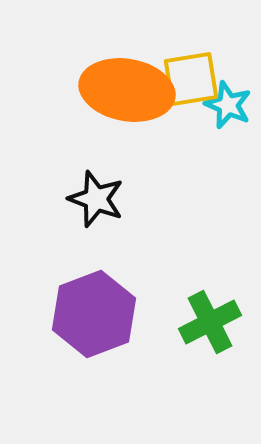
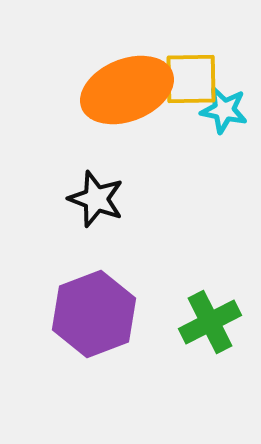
yellow square: rotated 8 degrees clockwise
orange ellipse: rotated 32 degrees counterclockwise
cyan star: moved 4 px left, 5 px down; rotated 12 degrees counterclockwise
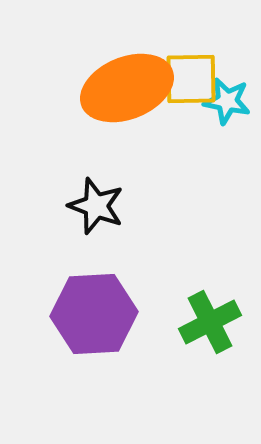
orange ellipse: moved 2 px up
cyan star: moved 3 px right, 9 px up
black star: moved 7 px down
purple hexagon: rotated 18 degrees clockwise
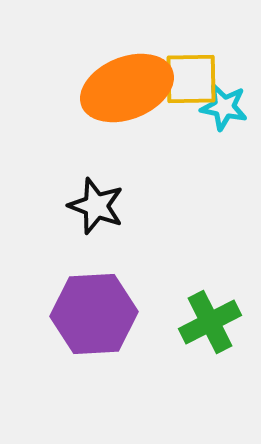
cyan star: moved 3 px left, 6 px down
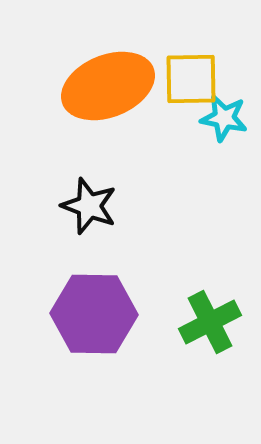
orange ellipse: moved 19 px left, 2 px up
cyan star: moved 11 px down
black star: moved 7 px left
purple hexagon: rotated 4 degrees clockwise
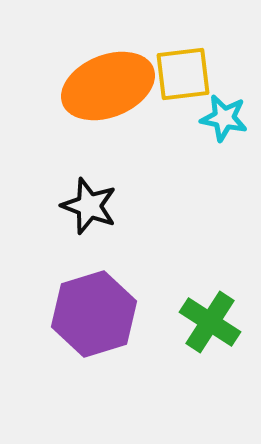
yellow square: moved 8 px left, 5 px up; rotated 6 degrees counterclockwise
purple hexagon: rotated 18 degrees counterclockwise
green cross: rotated 30 degrees counterclockwise
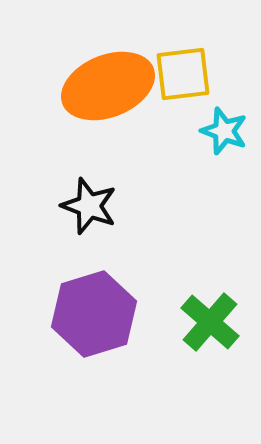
cyan star: moved 13 px down; rotated 9 degrees clockwise
green cross: rotated 8 degrees clockwise
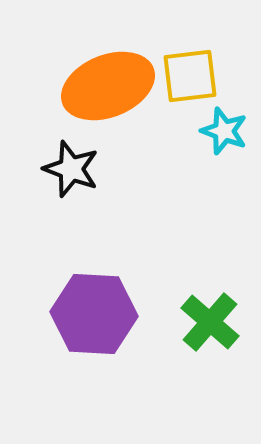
yellow square: moved 7 px right, 2 px down
black star: moved 18 px left, 37 px up
purple hexagon: rotated 20 degrees clockwise
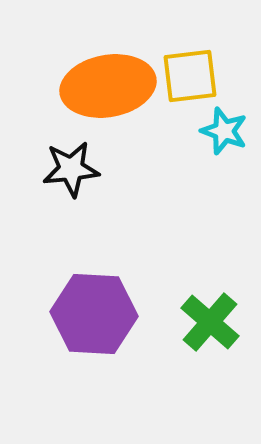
orange ellipse: rotated 12 degrees clockwise
black star: rotated 26 degrees counterclockwise
